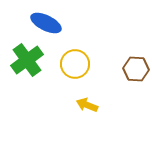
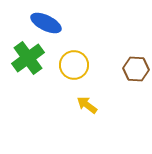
green cross: moved 1 px right, 2 px up
yellow circle: moved 1 px left, 1 px down
yellow arrow: rotated 15 degrees clockwise
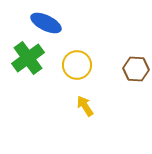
yellow circle: moved 3 px right
yellow arrow: moved 2 px left, 1 px down; rotated 20 degrees clockwise
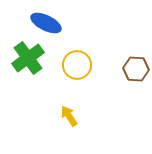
yellow arrow: moved 16 px left, 10 px down
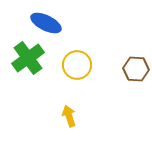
yellow arrow: rotated 15 degrees clockwise
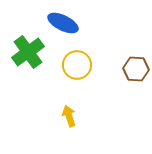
blue ellipse: moved 17 px right
green cross: moved 6 px up
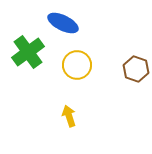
brown hexagon: rotated 15 degrees clockwise
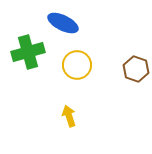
green cross: rotated 20 degrees clockwise
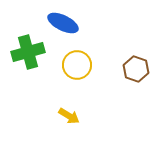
yellow arrow: rotated 140 degrees clockwise
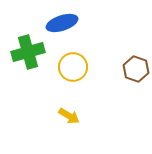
blue ellipse: moved 1 px left; rotated 44 degrees counterclockwise
yellow circle: moved 4 px left, 2 px down
